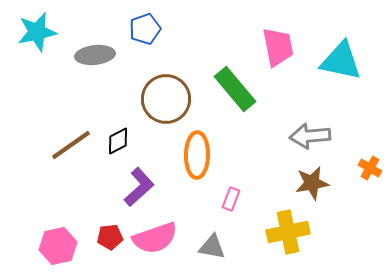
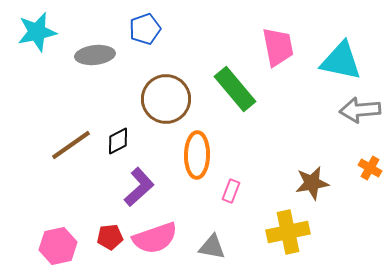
gray arrow: moved 50 px right, 26 px up
pink rectangle: moved 8 px up
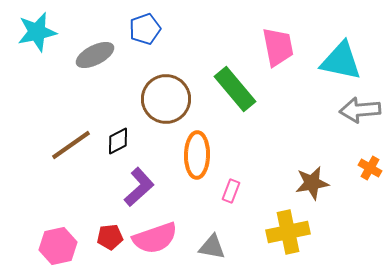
gray ellipse: rotated 21 degrees counterclockwise
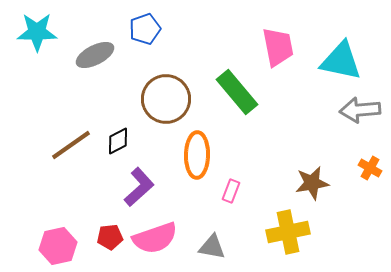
cyan star: rotated 12 degrees clockwise
green rectangle: moved 2 px right, 3 px down
